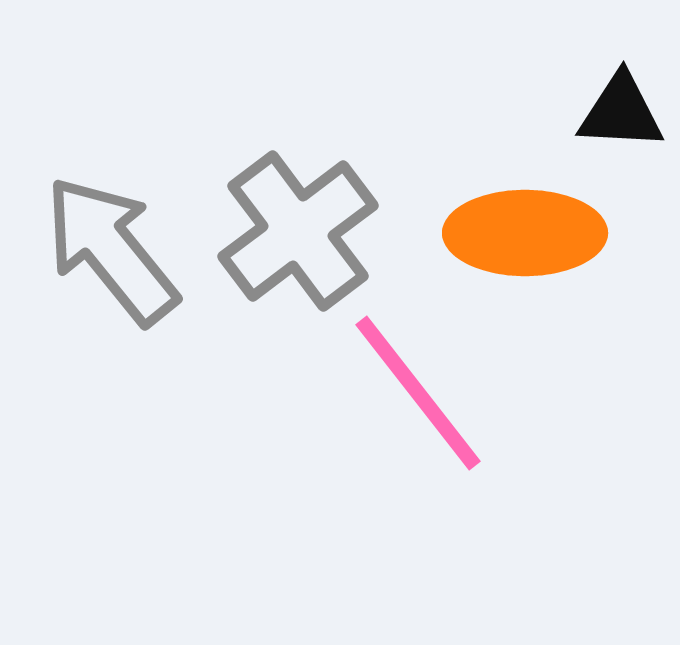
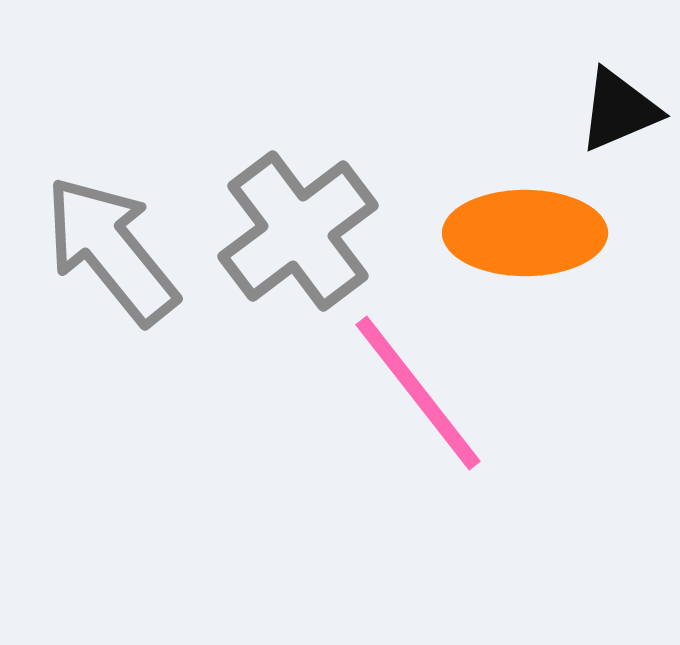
black triangle: moved 2 px left, 2 px up; rotated 26 degrees counterclockwise
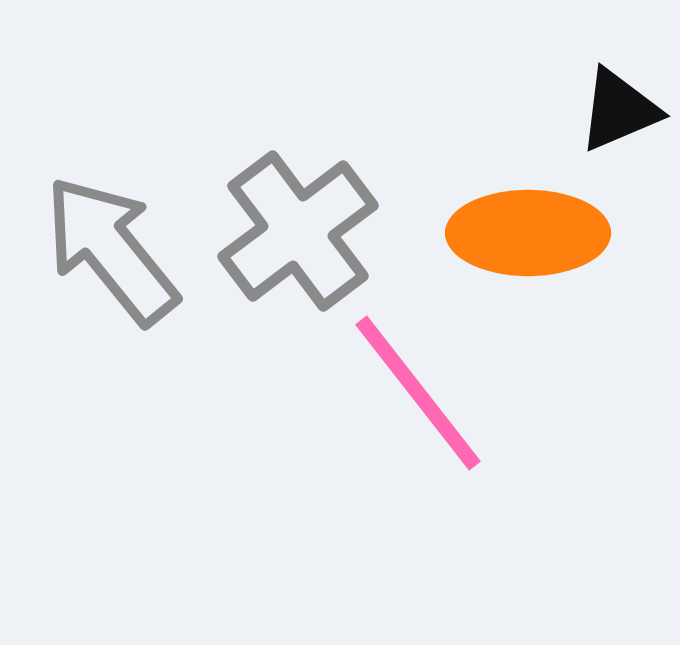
orange ellipse: moved 3 px right
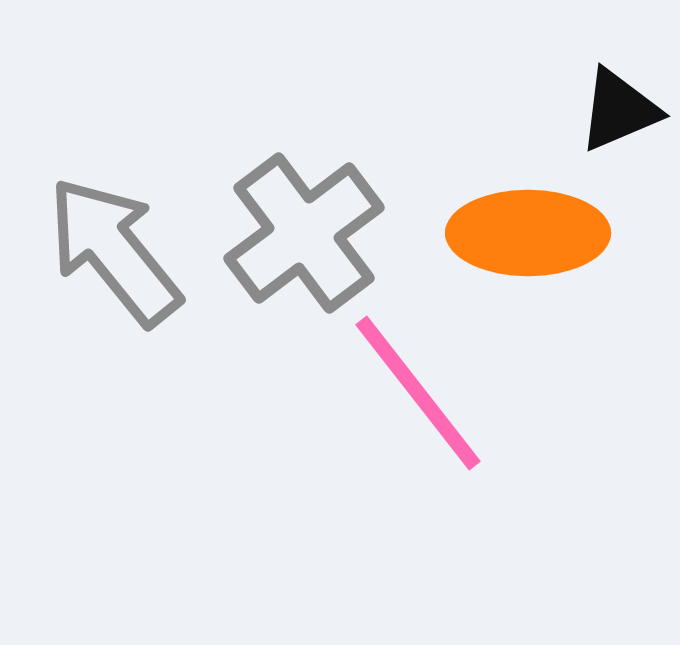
gray cross: moved 6 px right, 2 px down
gray arrow: moved 3 px right, 1 px down
